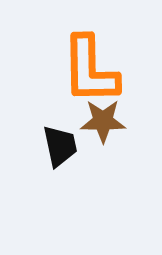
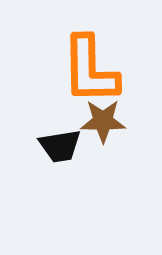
black trapezoid: rotated 93 degrees clockwise
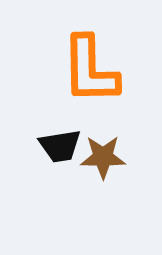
brown star: moved 36 px down
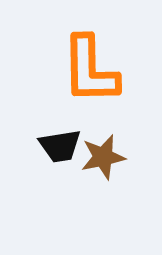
brown star: rotated 12 degrees counterclockwise
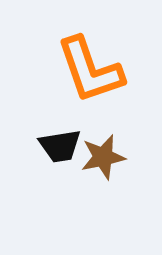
orange L-shape: rotated 18 degrees counterclockwise
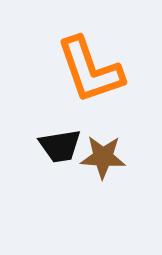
brown star: rotated 15 degrees clockwise
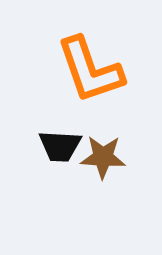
black trapezoid: rotated 12 degrees clockwise
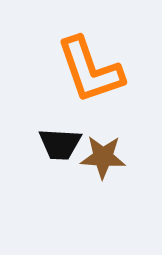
black trapezoid: moved 2 px up
